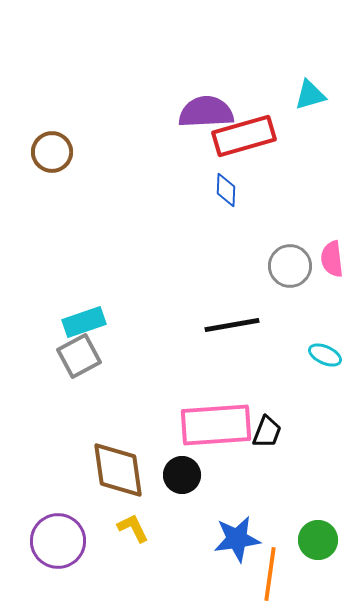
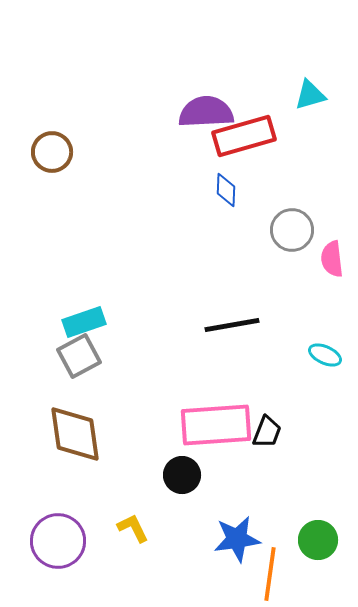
gray circle: moved 2 px right, 36 px up
brown diamond: moved 43 px left, 36 px up
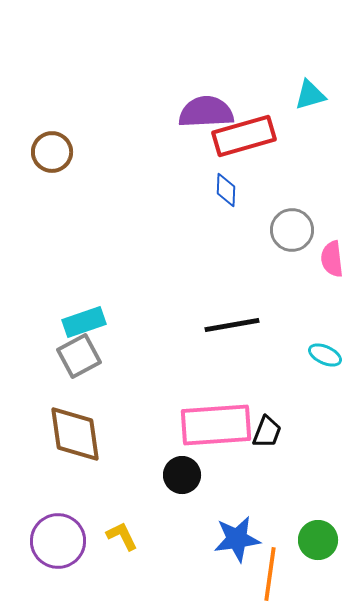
yellow L-shape: moved 11 px left, 8 px down
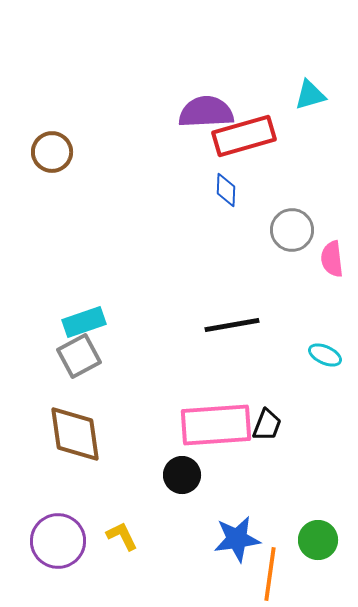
black trapezoid: moved 7 px up
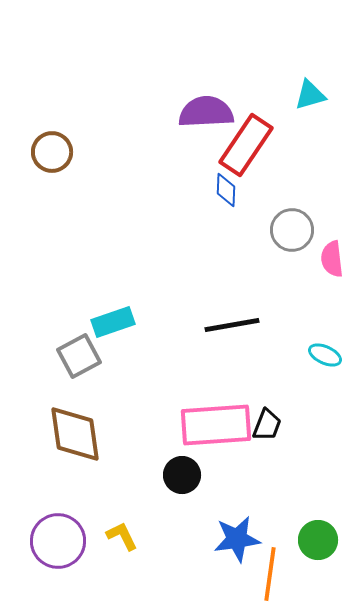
red rectangle: moved 2 px right, 9 px down; rotated 40 degrees counterclockwise
cyan rectangle: moved 29 px right
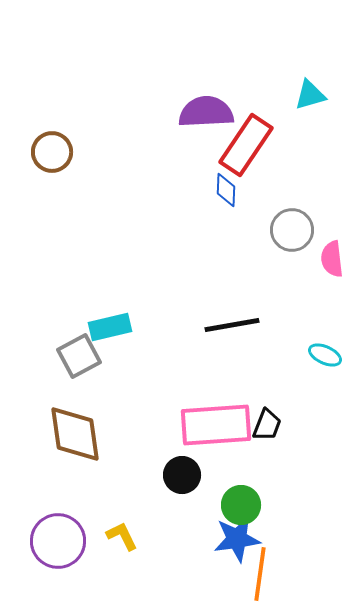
cyan rectangle: moved 3 px left, 5 px down; rotated 6 degrees clockwise
green circle: moved 77 px left, 35 px up
orange line: moved 10 px left
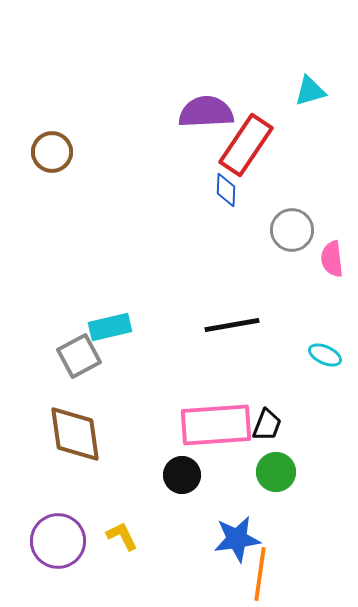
cyan triangle: moved 4 px up
green circle: moved 35 px right, 33 px up
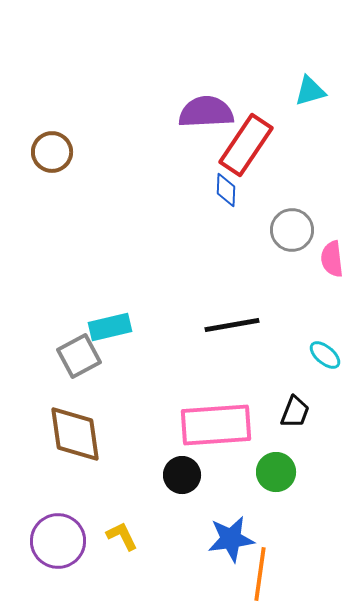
cyan ellipse: rotated 16 degrees clockwise
black trapezoid: moved 28 px right, 13 px up
blue star: moved 6 px left
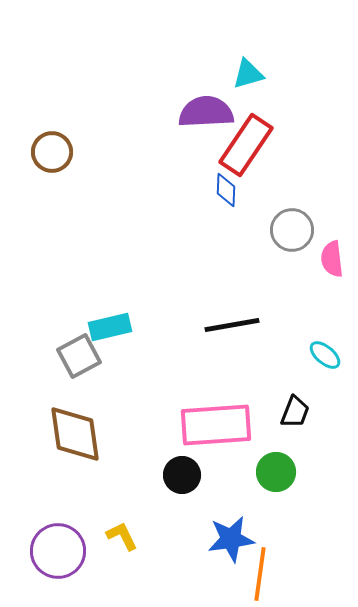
cyan triangle: moved 62 px left, 17 px up
purple circle: moved 10 px down
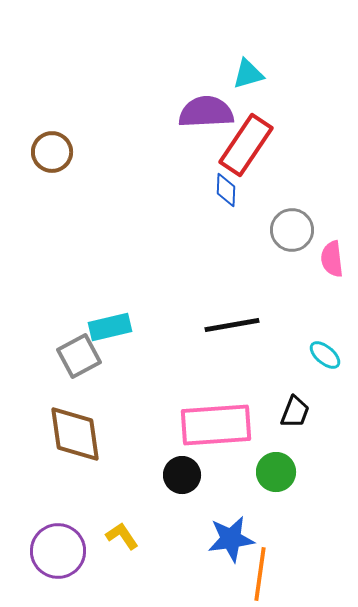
yellow L-shape: rotated 8 degrees counterclockwise
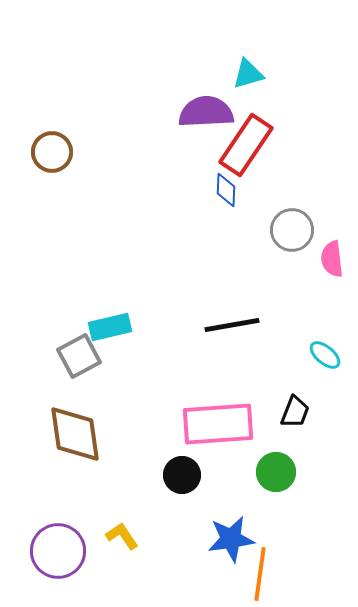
pink rectangle: moved 2 px right, 1 px up
